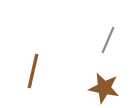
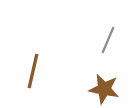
brown star: moved 1 px down
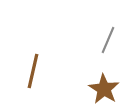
brown star: rotated 20 degrees clockwise
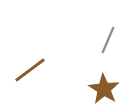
brown line: moved 3 px left, 1 px up; rotated 40 degrees clockwise
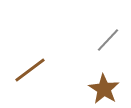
gray line: rotated 20 degrees clockwise
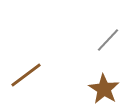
brown line: moved 4 px left, 5 px down
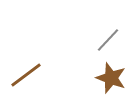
brown star: moved 7 px right, 11 px up; rotated 12 degrees counterclockwise
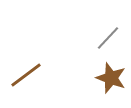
gray line: moved 2 px up
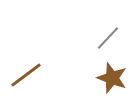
brown star: moved 1 px right
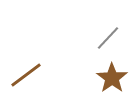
brown star: rotated 16 degrees clockwise
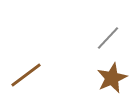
brown star: rotated 12 degrees clockwise
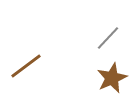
brown line: moved 9 px up
